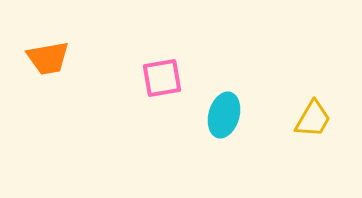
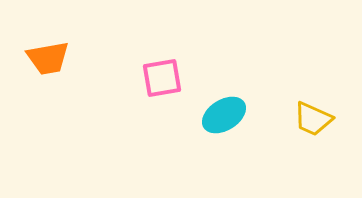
cyan ellipse: rotated 42 degrees clockwise
yellow trapezoid: rotated 84 degrees clockwise
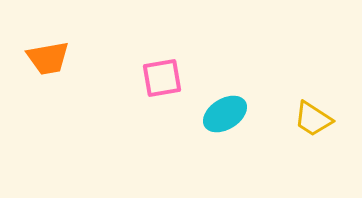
cyan ellipse: moved 1 px right, 1 px up
yellow trapezoid: rotated 9 degrees clockwise
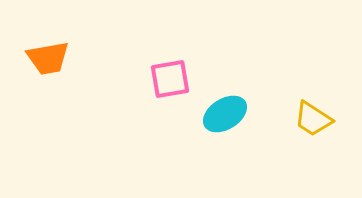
pink square: moved 8 px right, 1 px down
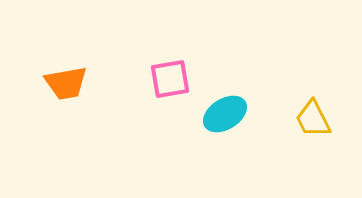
orange trapezoid: moved 18 px right, 25 px down
yellow trapezoid: rotated 30 degrees clockwise
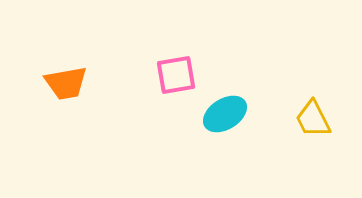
pink square: moved 6 px right, 4 px up
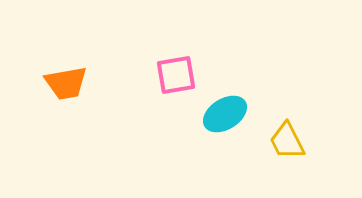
yellow trapezoid: moved 26 px left, 22 px down
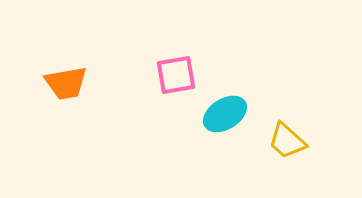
yellow trapezoid: rotated 21 degrees counterclockwise
